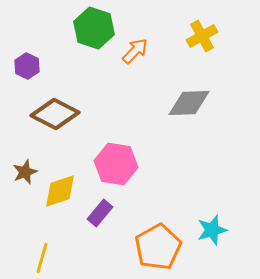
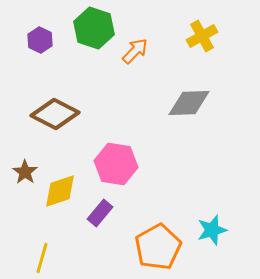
purple hexagon: moved 13 px right, 26 px up
brown star: rotated 15 degrees counterclockwise
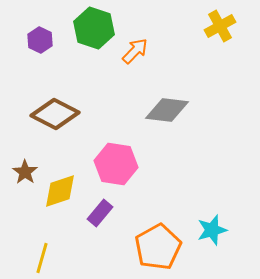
yellow cross: moved 18 px right, 10 px up
gray diamond: moved 22 px left, 7 px down; rotated 9 degrees clockwise
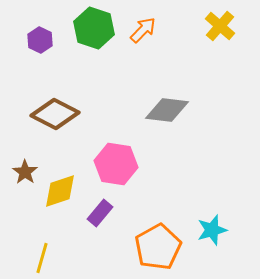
yellow cross: rotated 20 degrees counterclockwise
orange arrow: moved 8 px right, 21 px up
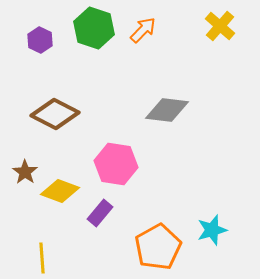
yellow diamond: rotated 39 degrees clockwise
yellow line: rotated 20 degrees counterclockwise
